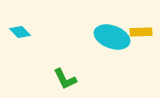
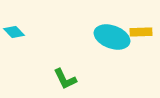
cyan diamond: moved 6 px left
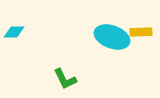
cyan diamond: rotated 45 degrees counterclockwise
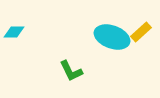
yellow rectangle: rotated 40 degrees counterclockwise
green L-shape: moved 6 px right, 8 px up
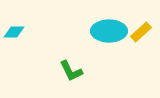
cyan ellipse: moved 3 px left, 6 px up; rotated 20 degrees counterclockwise
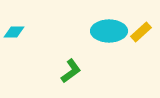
green L-shape: rotated 100 degrees counterclockwise
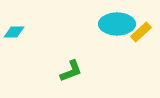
cyan ellipse: moved 8 px right, 7 px up
green L-shape: rotated 15 degrees clockwise
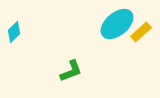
cyan ellipse: rotated 40 degrees counterclockwise
cyan diamond: rotated 45 degrees counterclockwise
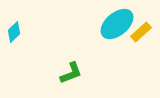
green L-shape: moved 2 px down
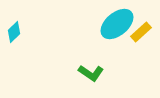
green L-shape: moved 20 px right; rotated 55 degrees clockwise
